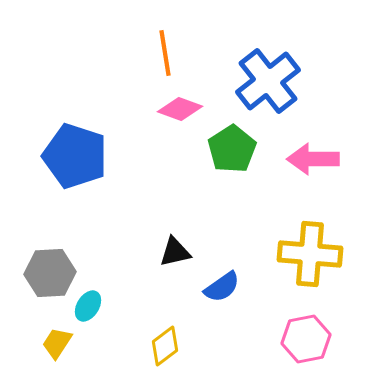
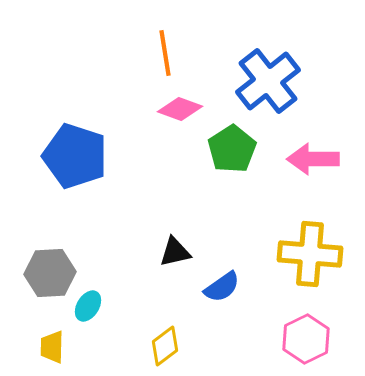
pink hexagon: rotated 15 degrees counterclockwise
yellow trapezoid: moved 5 px left, 4 px down; rotated 32 degrees counterclockwise
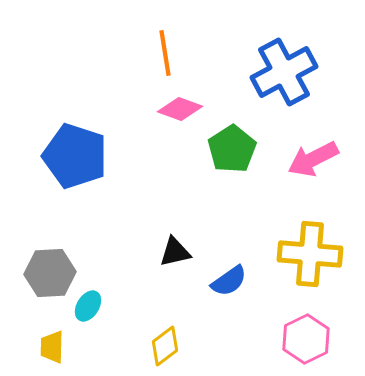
blue cross: moved 16 px right, 9 px up; rotated 10 degrees clockwise
pink arrow: rotated 27 degrees counterclockwise
blue semicircle: moved 7 px right, 6 px up
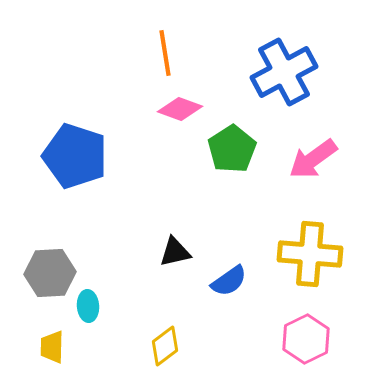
pink arrow: rotated 9 degrees counterclockwise
cyan ellipse: rotated 36 degrees counterclockwise
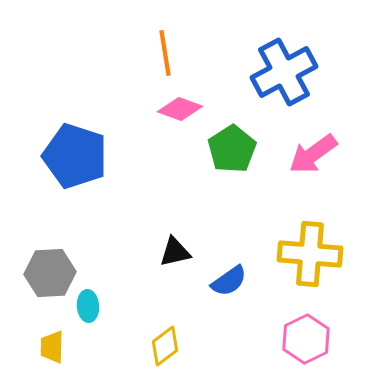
pink arrow: moved 5 px up
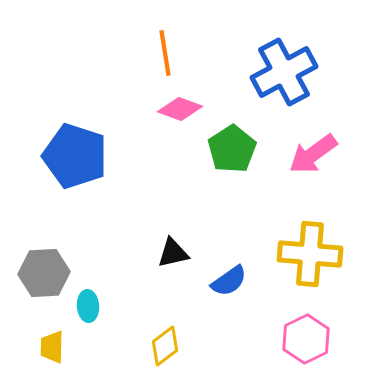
black triangle: moved 2 px left, 1 px down
gray hexagon: moved 6 px left
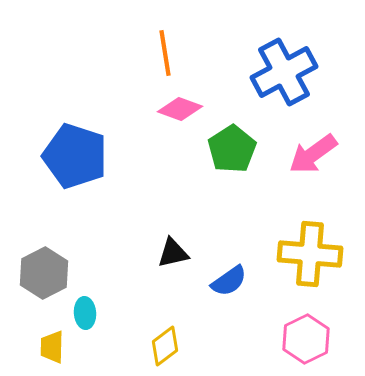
gray hexagon: rotated 24 degrees counterclockwise
cyan ellipse: moved 3 px left, 7 px down
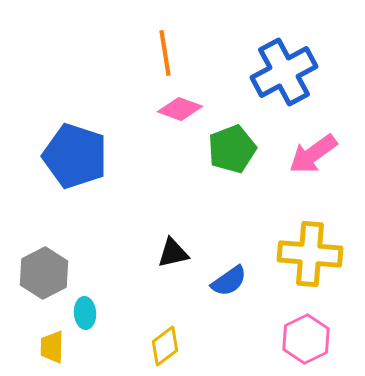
green pentagon: rotated 12 degrees clockwise
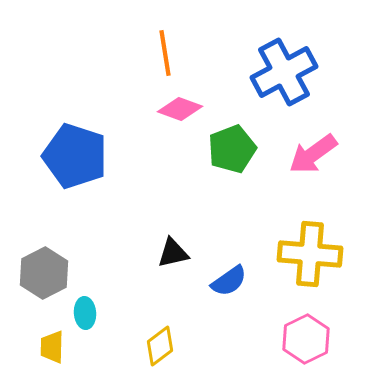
yellow diamond: moved 5 px left
